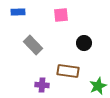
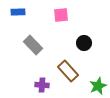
brown rectangle: rotated 40 degrees clockwise
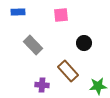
green star: rotated 18 degrees clockwise
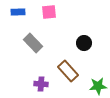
pink square: moved 12 px left, 3 px up
gray rectangle: moved 2 px up
purple cross: moved 1 px left, 1 px up
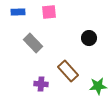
black circle: moved 5 px right, 5 px up
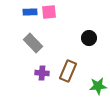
blue rectangle: moved 12 px right
brown rectangle: rotated 65 degrees clockwise
purple cross: moved 1 px right, 11 px up
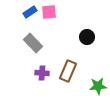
blue rectangle: rotated 32 degrees counterclockwise
black circle: moved 2 px left, 1 px up
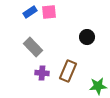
gray rectangle: moved 4 px down
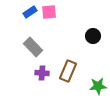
black circle: moved 6 px right, 1 px up
